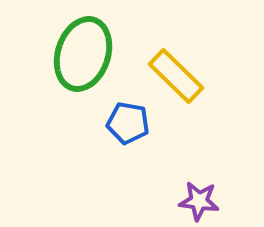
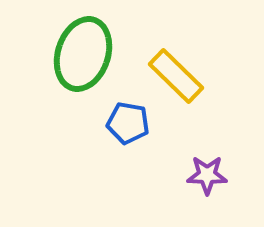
purple star: moved 8 px right, 26 px up; rotated 6 degrees counterclockwise
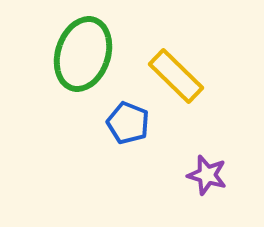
blue pentagon: rotated 12 degrees clockwise
purple star: rotated 15 degrees clockwise
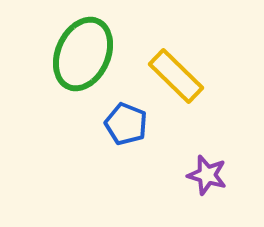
green ellipse: rotated 6 degrees clockwise
blue pentagon: moved 2 px left, 1 px down
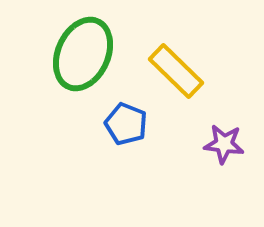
yellow rectangle: moved 5 px up
purple star: moved 17 px right, 31 px up; rotated 9 degrees counterclockwise
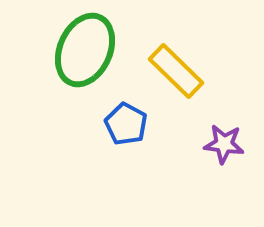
green ellipse: moved 2 px right, 4 px up
blue pentagon: rotated 6 degrees clockwise
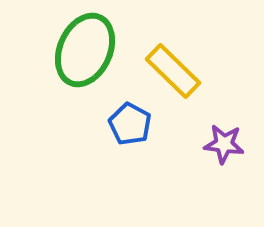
yellow rectangle: moved 3 px left
blue pentagon: moved 4 px right
